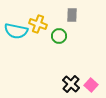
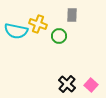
black cross: moved 4 px left
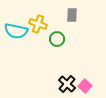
green circle: moved 2 px left, 3 px down
pink square: moved 6 px left, 1 px down
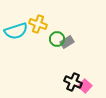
gray rectangle: moved 5 px left, 27 px down; rotated 56 degrees clockwise
cyan semicircle: rotated 30 degrees counterclockwise
black cross: moved 6 px right, 2 px up; rotated 18 degrees counterclockwise
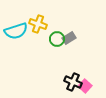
gray rectangle: moved 2 px right, 4 px up
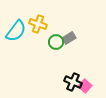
cyan semicircle: rotated 35 degrees counterclockwise
green circle: moved 1 px left, 3 px down
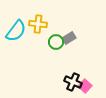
yellow cross: rotated 12 degrees counterclockwise
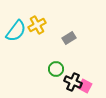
yellow cross: moved 1 px left, 1 px down; rotated 36 degrees counterclockwise
green circle: moved 27 px down
pink square: rotated 16 degrees counterclockwise
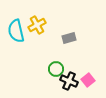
cyan semicircle: rotated 130 degrees clockwise
gray rectangle: rotated 16 degrees clockwise
black cross: moved 4 px left, 1 px up
pink square: moved 3 px right, 6 px up; rotated 24 degrees clockwise
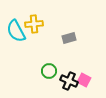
yellow cross: moved 3 px left, 1 px up; rotated 24 degrees clockwise
cyan semicircle: rotated 15 degrees counterclockwise
green circle: moved 7 px left, 2 px down
pink square: moved 4 px left; rotated 24 degrees counterclockwise
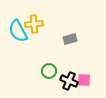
cyan semicircle: moved 2 px right
gray rectangle: moved 1 px right, 1 px down
pink square: rotated 24 degrees counterclockwise
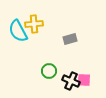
black cross: moved 2 px right
